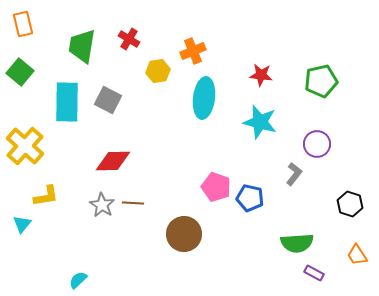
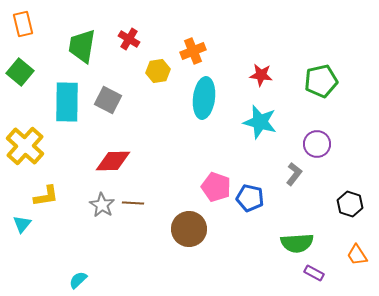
brown circle: moved 5 px right, 5 px up
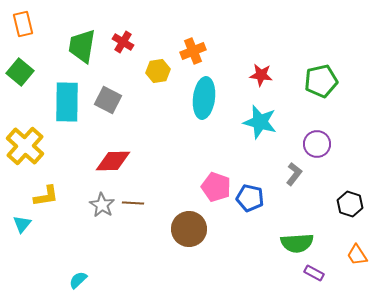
red cross: moved 6 px left, 3 px down
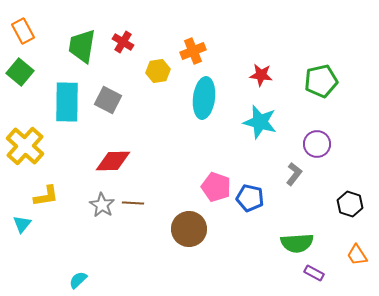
orange rectangle: moved 7 px down; rotated 15 degrees counterclockwise
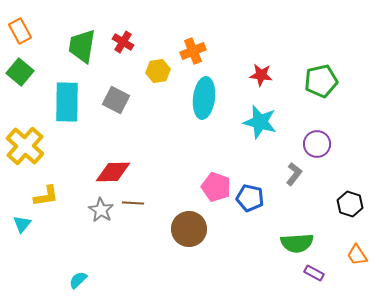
orange rectangle: moved 3 px left
gray square: moved 8 px right
red diamond: moved 11 px down
gray star: moved 1 px left, 5 px down
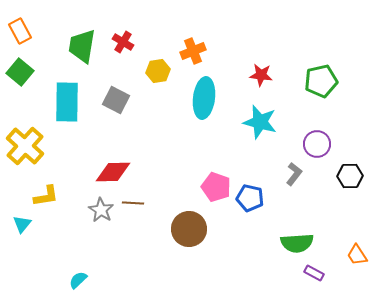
black hexagon: moved 28 px up; rotated 20 degrees counterclockwise
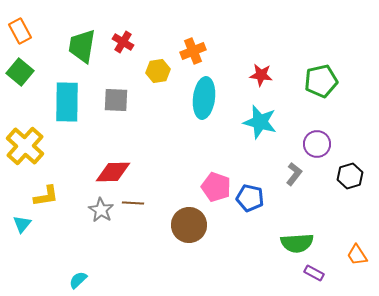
gray square: rotated 24 degrees counterclockwise
black hexagon: rotated 15 degrees counterclockwise
brown circle: moved 4 px up
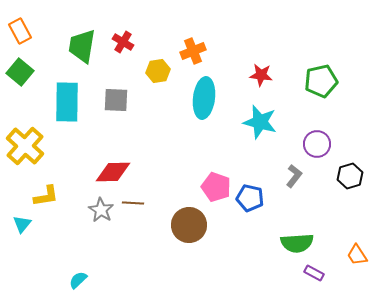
gray L-shape: moved 2 px down
